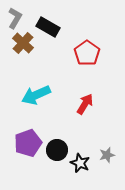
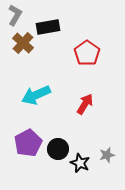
gray L-shape: moved 3 px up
black rectangle: rotated 40 degrees counterclockwise
purple pentagon: rotated 8 degrees counterclockwise
black circle: moved 1 px right, 1 px up
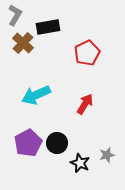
red pentagon: rotated 10 degrees clockwise
black circle: moved 1 px left, 6 px up
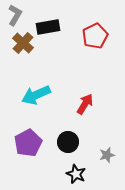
red pentagon: moved 8 px right, 17 px up
black circle: moved 11 px right, 1 px up
black star: moved 4 px left, 11 px down
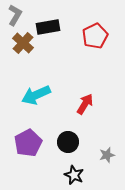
black star: moved 2 px left, 1 px down
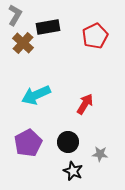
gray star: moved 7 px left, 1 px up; rotated 21 degrees clockwise
black star: moved 1 px left, 4 px up
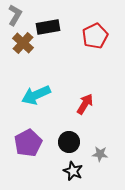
black circle: moved 1 px right
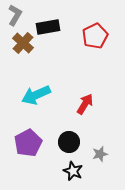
gray star: rotated 21 degrees counterclockwise
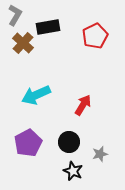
red arrow: moved 2 px left, 1 px down
